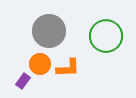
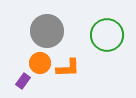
gray circle: moved 2 px left
green circle: moved 1 px right, 1 px up
orange circle: moved 1 px up
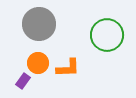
gray circle: moved 8 px left, 7 px up
orange circle: moved 2 px left
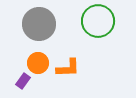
green circle: moved 9 px left, 14 px up
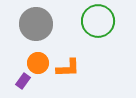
gray circle: moved 3 px left
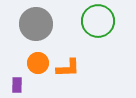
purple rectangle: moved 6 px left, 4 px down; rotated 35 degrees counterclockwise
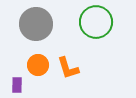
green circle: moved 2 px left, 1 px down
orange circle: moved 2 px down
orange L-shape: rotated 75 degrees clockwise
